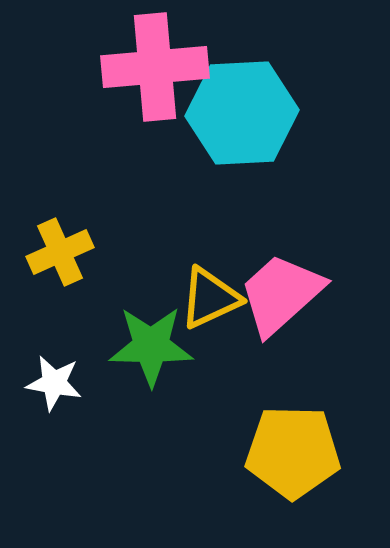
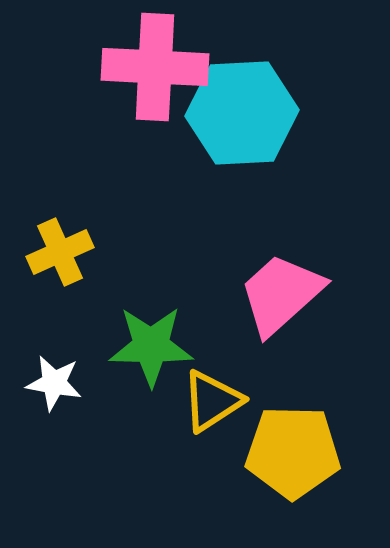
pink cross: rotated 8 degrees clockwise
yellow triangle: moved 2 px right, 103 px down; rotated 8 degrees counterclockwise
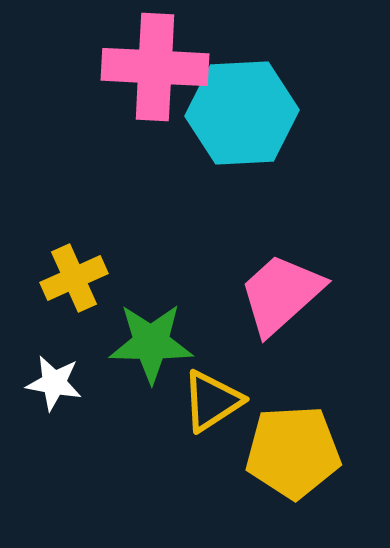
yellow cross: moved 14 px right, 26 px down
green star: moved 3 px up
yellow pentagon: rotated 4 degrees counterclockwise
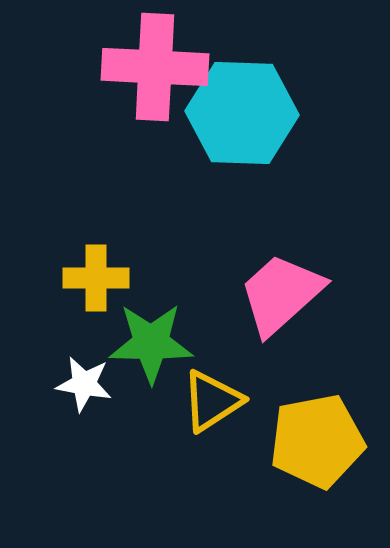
cyan hexagon: rotated 5 degrees clockwise
yellow cross: moved 22 px right; rotated 24 degrees clockwise
white star: moved 30 px right, 1 px down
yellow pentagon: moved 24 px right, 11 px up; rotated 8 degrees counterclockwise
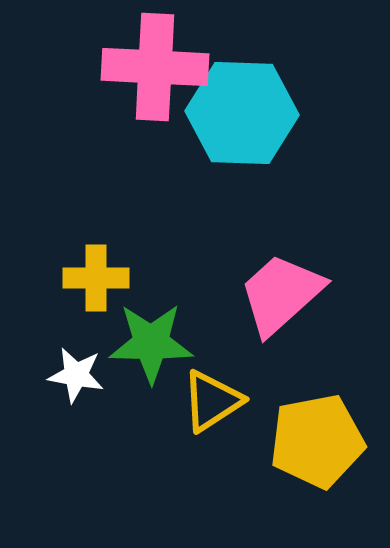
white star: moved 8 px left, 9 px up
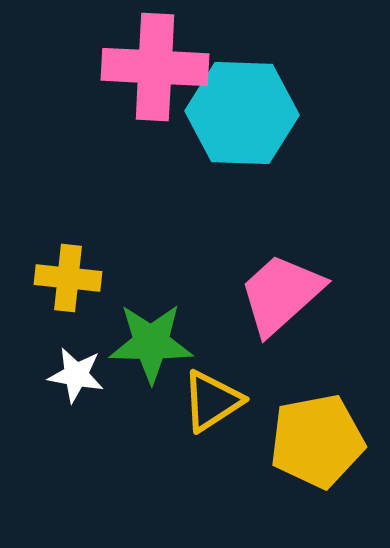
yellow cross: moved 28 px left; rotated 6 degrees clockwise
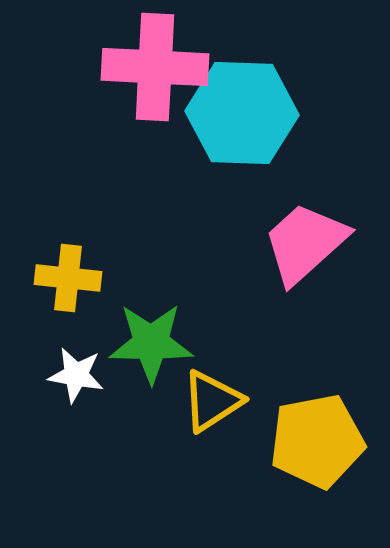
pink trapezoid: moved 24 px right, 51 px up
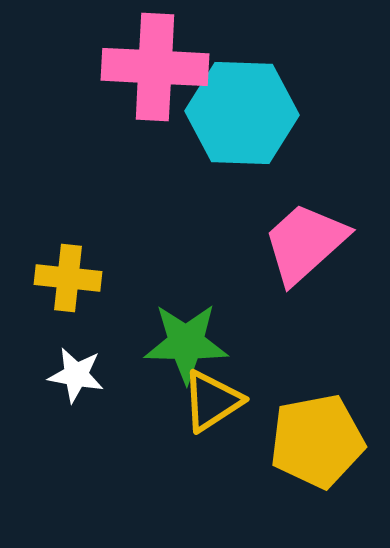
green star: moved 35 px right
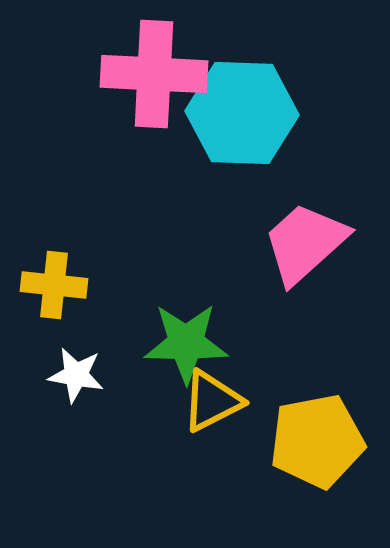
pink cross: moved 1 px left, 7 px down
yellow cross: moved 14 px left, 7 px down
yellow triangle: rotated 6 degrees clockwise
